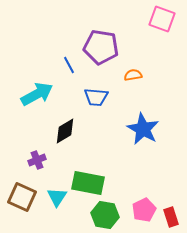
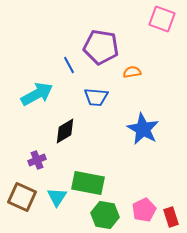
orange semicircle: moved 1 px left, 3 px up
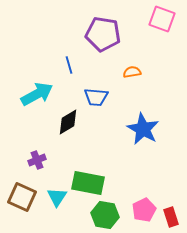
purple pentagon: moved 2 px right, 13 px up
blue line: rotated 12 degrees clockwise
black diamond: moved 3 px right, 9 px up
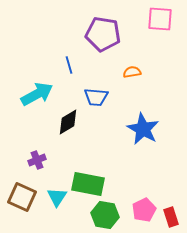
pink square: moved 2 px left; rotated 16 degrees counterclockwise
green rectangle: moved 1 px down
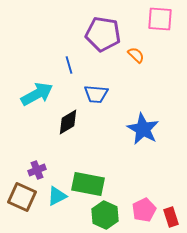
orange semicircle: moved 4 px right, 17 px up; rotated 54 degrees clockwise
blue trapezoid: moved 3 px up
purple cross: moved 10 px down
cyan triangle: moved 1 px up; rotated 30 degrees clockwise
green hexagon: rotated 16 degrees clockwise
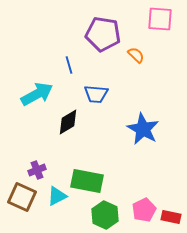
green rectangle: moved 1 px left, 3 px up
red rectangle: rotated 60 degrees counterclockwise
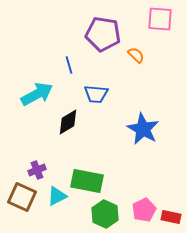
green hexagon: moved 1 px up
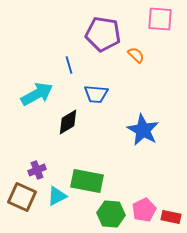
blue star: moved 1 px down
green hexagon: moved 6 px right; rotated 20 degrees counterclockwise
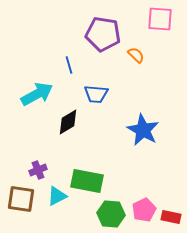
purple cross: moved 1 px right
brown square: moved 1 px left, 2 px down; rotated 16 degrees counterclockwise
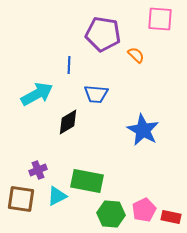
blue line: rotated 18 degrees clockwise
